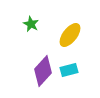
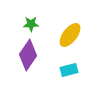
green star: rotated 28 degrees counterclockwise
purple diamond: moved 15 px left, 16 px up; rotated 8 degrees counterclockwise
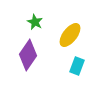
green star: moved 4 px right, 2 px up; rotated 28 degrees clockwise
cyan rectangle: moved 8 px right, 4 px up; rotated 54 degrees counterclockwise
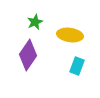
green star: rotated 21 degrees clockwise
yellow ellipse: rotated 60 degrees clockwise
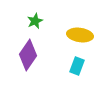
green star: moved 1 px up
yellow ellipse: moved 10 px right
